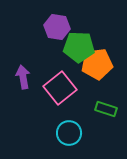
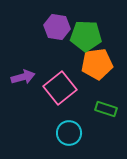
green pentagon: moved 7 px right, 11 px up
purple arrow: rotated 85 degrees clockwise
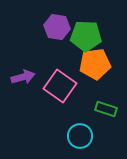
orange pentagon: moved 2 px left
pink square: moved 2 px up; rotated 16 degrees counterclockwise
cyan circle: moved 11 px right, 3 px down
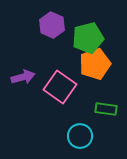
purple hexagon: moved 5 px left, 2 px up; rotated 15 degrees clockwise
green pentagon: moved 2 px right, 2 px down; rotated 16 degrees counterclockwise
orange pentagon: rotated 12 degrees counterclockwise
pink square: moved 1 px down
green rectangle: rotated 10 degrees counterclockwise
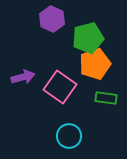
purple hexagon: moved 6 px up
green rectangle: moved 11 px up
cyan circle: moved 11 px left
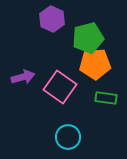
orange pentagon: rotated 16 degrees clockwise
cyan circle: moved 1 px left, 1 px down
